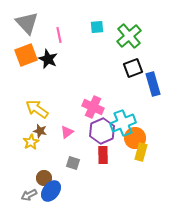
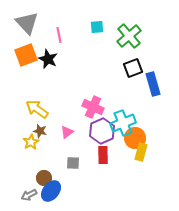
gray square: rotated 16 degrees counterclockwise
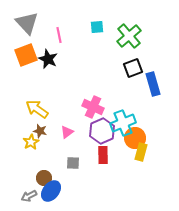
gray arrow: moved 1 px down
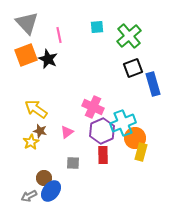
yellow arrow: moved 1 px left
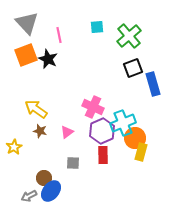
yellow star: moved 17 px left, 5 px down
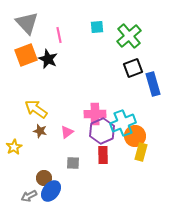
pink cross: moved 2 px right, 7 px down; rotated 25 degrees counterclockwise
orange circle: moved 2 px up
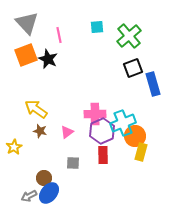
blue ellipse: moved 2 px left, 2 px down
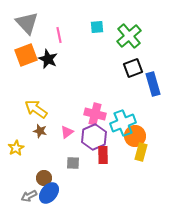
pink cross: rotated 15 degrees clockwise
purple hexagon: moved 8 px left, 6 px down
yellow star: moved 2 px right, 1 px down
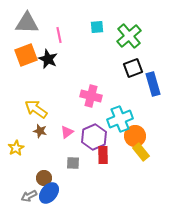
gray triangle: rotated 45 degrees counterclockwise
pink cross: moved 4 px left, 18 px up
cyan cross: moved 3 px left, 4 px up
yellow rectangle: rotated 54 degrees counterclockwise
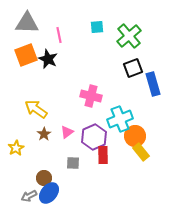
brown star: moved 4 px right, 3 px down; rotated 24 degrees clockwise
